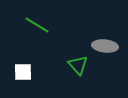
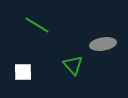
gray ellipse: moved 2 px left, 2 px up; rotated 15 degrees counterclockwise
green triangle: moved 5 px left
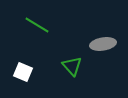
green triangle: moved 1 px left, 1 px down
white square: rotated 24 degrees clockwise
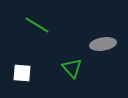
green triangle: moved 2 px down
white square: moved 1 px left, 1 px down; rotated 18 degrees counterclockwise
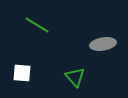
green triangle: moved 3 px right, 9 px down
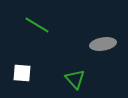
green triangle: moved 2 px down
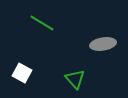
green line: moved 5 px right, 2 px up
white square: rotated 24 degrees clockwise
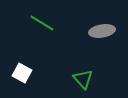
gray ellipse: moved 1 px left, 13 px up
green triangle: moved 8 px right
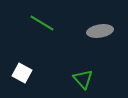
gray ellipse: moved 2 px left
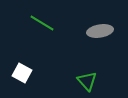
green triangle: moved 4 px right, 2 px down
